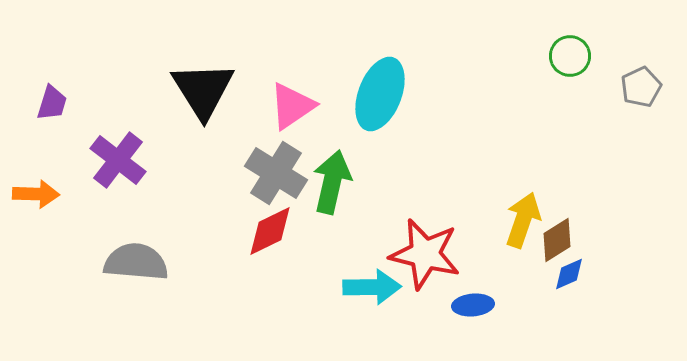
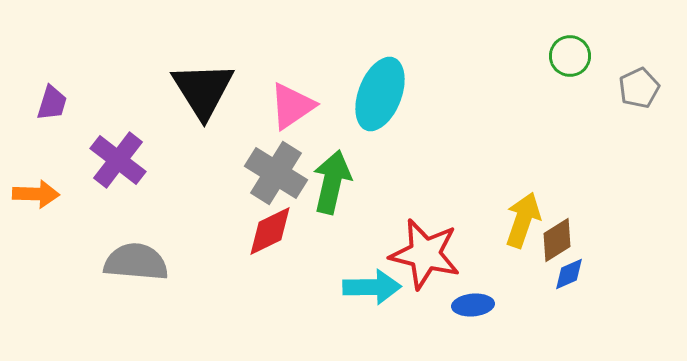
gray pentagon: moved 2 px left, 1 px down
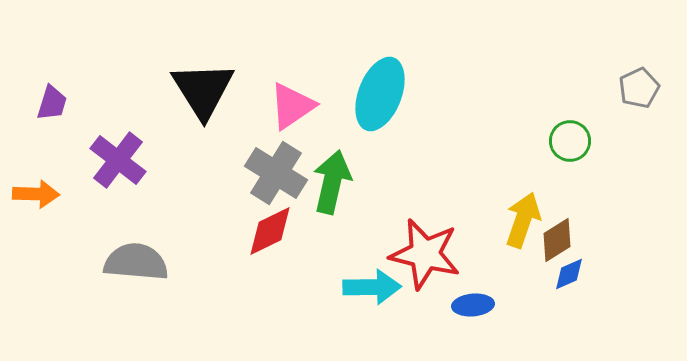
green circle: moved 85 px down
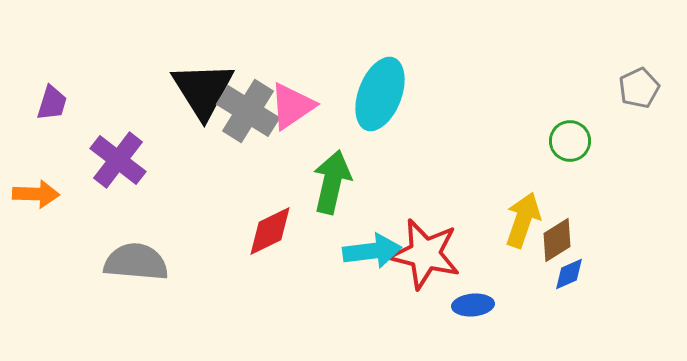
gray cross: moved 28 px left, 62 px up
cyan arrow: moved 36 px up; rotated 6 degrees counterclockwise
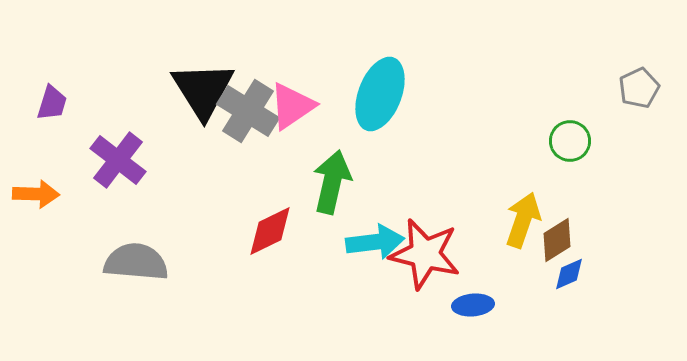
cyan arrow: moved 3 px right, 9 px up
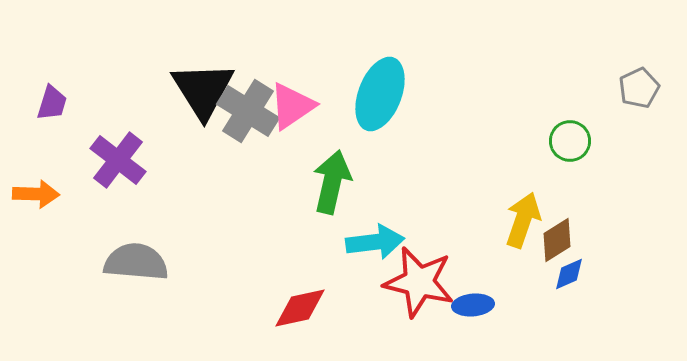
red diamond: moved 30 px right, 77 px down; rotated 14 degrees clockwise
red star: moved 6 px left, 28 px down
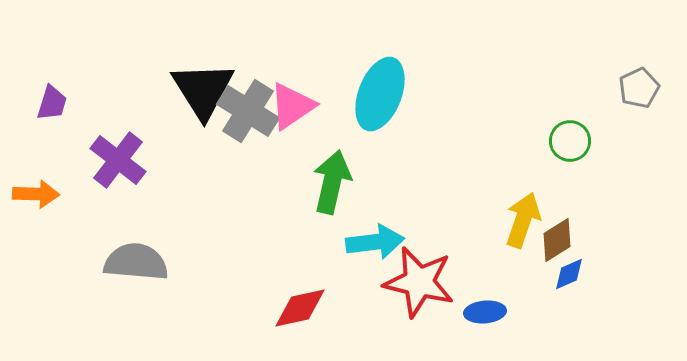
blue ellipse: moved 12 px right, 7 px down
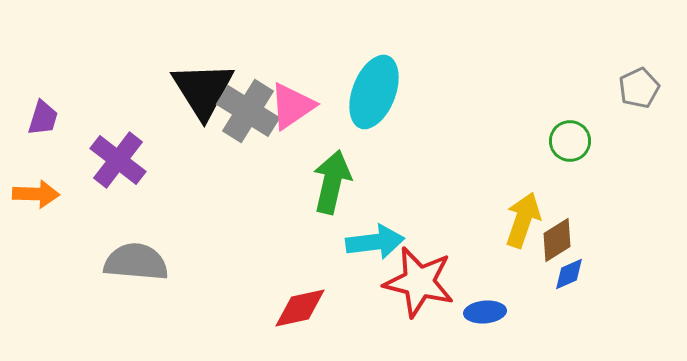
cyan ellipse: moved 6 px left, 2 px up
purple trapezoid: moved 9 px left, 15 px down
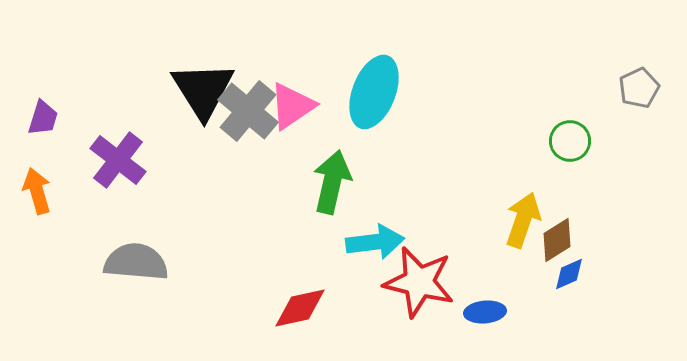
gray cross: rotated 8 degrees clockwise
orange arrow: moved 1 px right, 3 px up; rotated 108 degrees counterclockwise
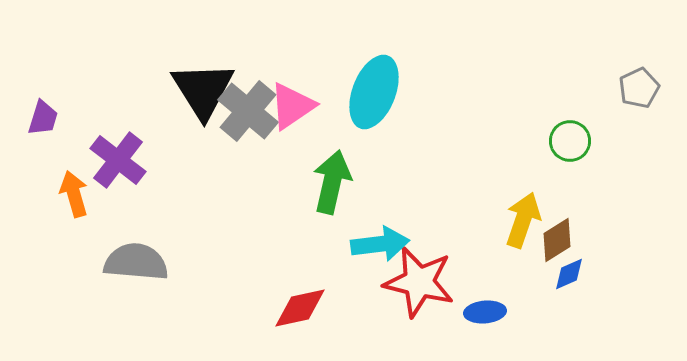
orange arrow: moved 37 px right, 3 px down
cyan arrow: moved 5 px right, 2 px down
